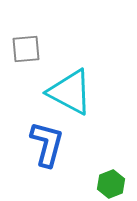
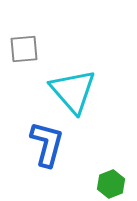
gray square: moved 2 px left
cyan triangle: moved 3 px right, 1 px up; rotated 21 degrees clockwise
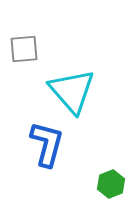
cyan triangle: moved 1 px left
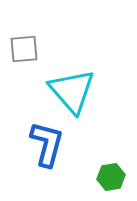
green hexagon: moved 7 px up; rotated 12 degrees clockwise
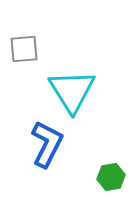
cyan triangle: rotated 9 degrees clockwise
blue L-shape: rotated 12 degrees clockwise
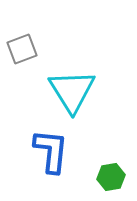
gray square: moved 2 px left; rotated 16 degrees counterclockwise
blue L-shape: moved 4 px right, 7 px down; rotated 21 degrees counterclockwise
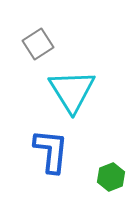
gray square: moved 16 px right, 5 px up; rotated 12 degrees counterclockwise
green hexagon: rotated 12 degrees counterclockwise
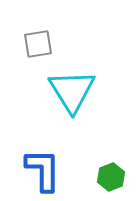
gray square: rotated 24 degrees clockwise
blue L-shape: moved 8 px left, 19 px down; rotated 6 degrees counterclockwise
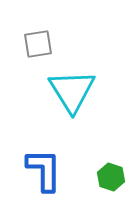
blue L-shape: moved 1 px right
green hexagon: rotated 20 degrees counterclockwise
